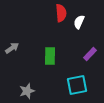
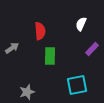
red semicircle: moved 21 px left, 18 px down
white semicircle: moved 2 px right, 2 px down
purple rectangle: moved 2 px right, 5 px up
gray star: moved 1 px down
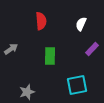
red semicircle: moved 1 px right, 10 px up
gray arrow: moved 1 px left, 1 px down
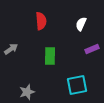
purple rectangle: rotated 24 degrees clockwise
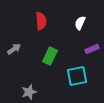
white semicircle: moved 1 px left, 1 px up
gray arrow: moved 3 px right
green rectangle: rotated 24 degrees clockwise
cyan square: moved 9 px up
gray star: moved 2 px right
